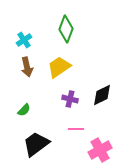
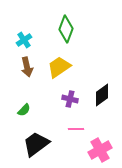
black diamond: rotated 10 degrees counterclockwise
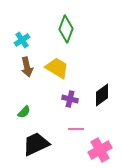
cyan cross: moved 2 px left
yellow trapezoid: moved 2 px left, 1 px down; rotated 65 degrees clockwise
green semicircle: moved 2 px down
black trapezoid: rotated 12 degrees clockwise
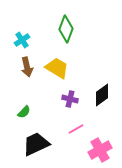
pink line: rotated 28 degrees counterclockwise
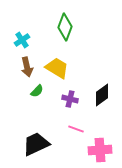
green diamond: moved 1 px left, 2 px up
green semicircle: moved 13 px right, 21 px up
pink line: rotated 49 degrees clockwise
pink cross: rotated 25 degrees clockwise
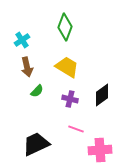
yellow trapezoid: moved 10 px right, 1 px up
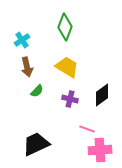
pink line: moved 11 px right
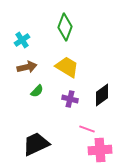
brown arrow: rotated 90 degrees counterclockwise
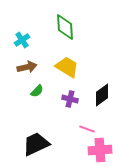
green diamond: rotated 24 degrees counterclockwise
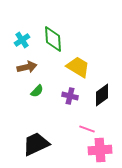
green diamond: moved 12 px left, 12 px down
yellow trapezoid: moved 11 px right
purple cross: moved 3 px up
